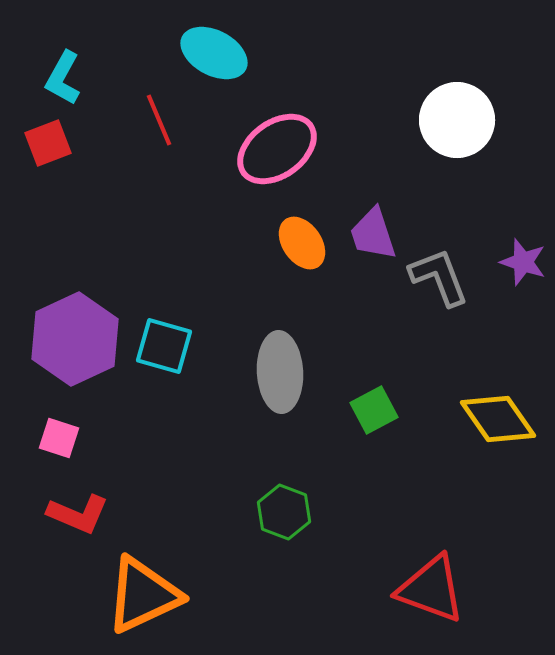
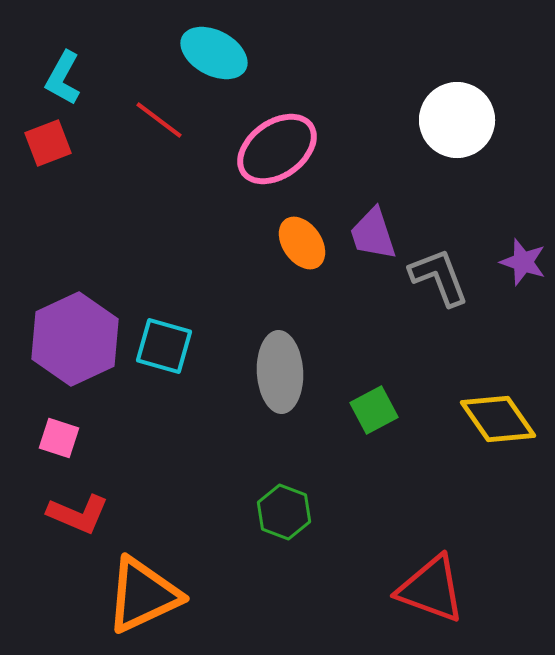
red line: rotated 30 degrees counterclockwise
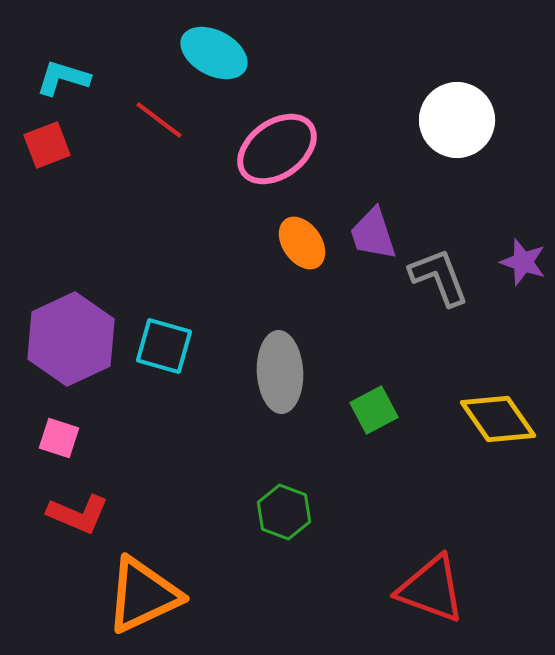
cyan L-shape: rotated 78 degrees clockwise
red square: moved 1 px left, 2 px down
purple hexagon: moved 4 px left
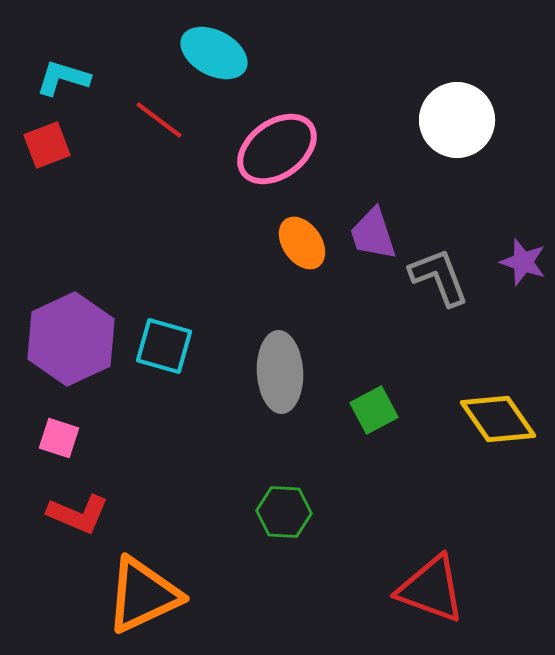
green hexagon: rotated 18 degrees counterclockwise
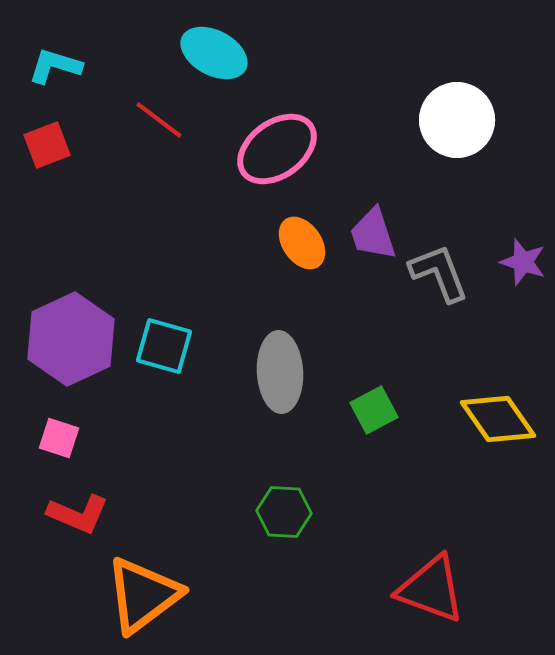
cyan L-shape: moved 8 px left, 12 px up
gray L-shape: moved 4 px up
orange triangle: rotated 12 degrees counterclockwise
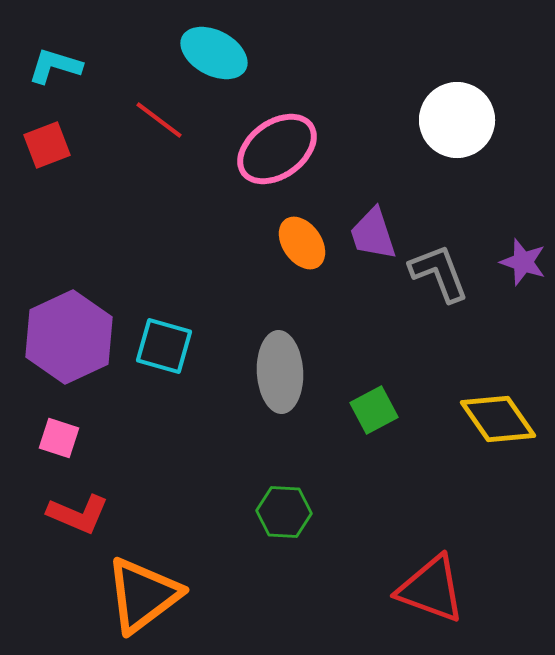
purple hexagon: moved 2 px left, 2 px up
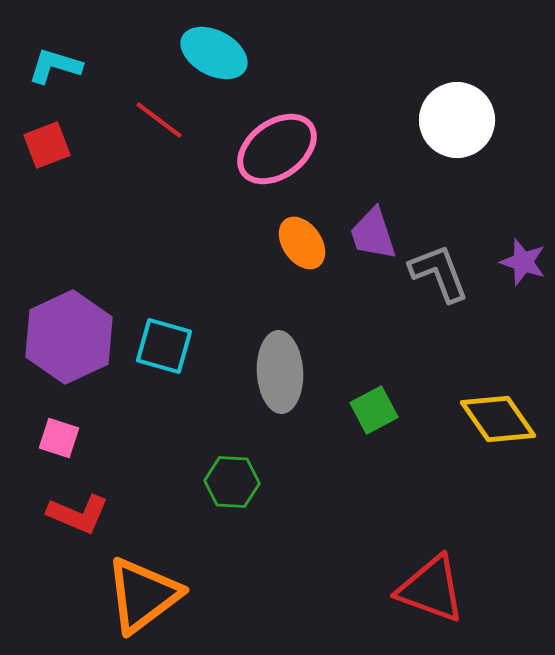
green hexagon: moved 52 px left, 30 px up
